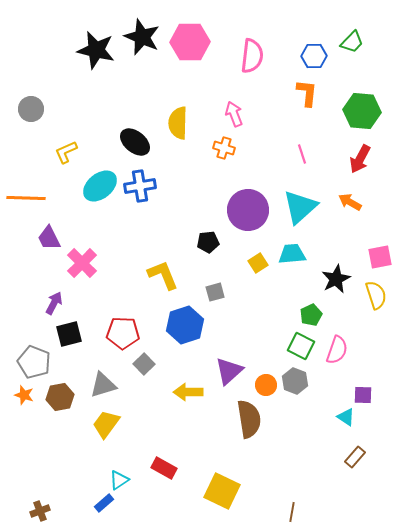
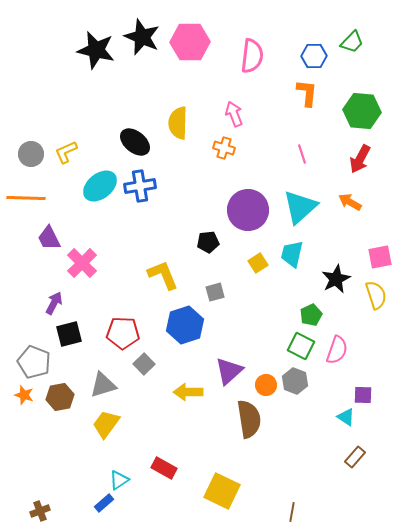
gray circle at (31, 109): moved 45 px down
cyan trapezoid at (292, 254): rotated 72 degrees counterclockwise
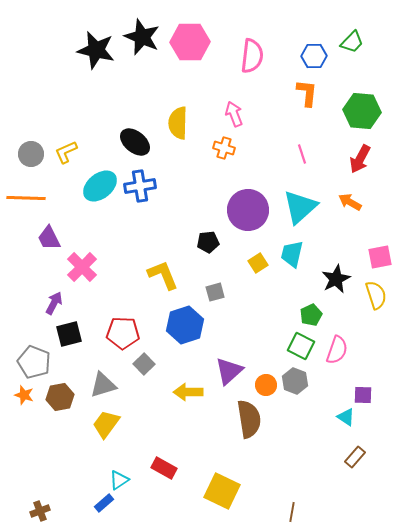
pink cross at (82, 263): moved 4 px down
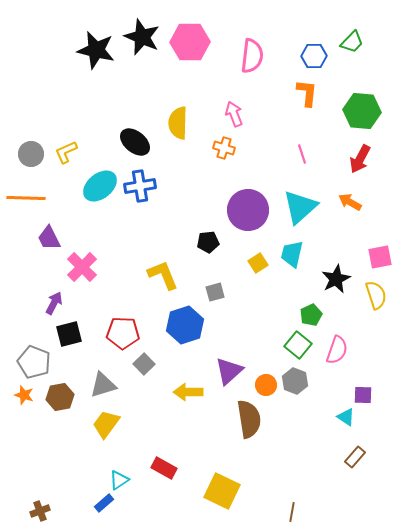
green square at (301, 346): moved 3 px left, 1 px up; rotated 12 degrees clockwise
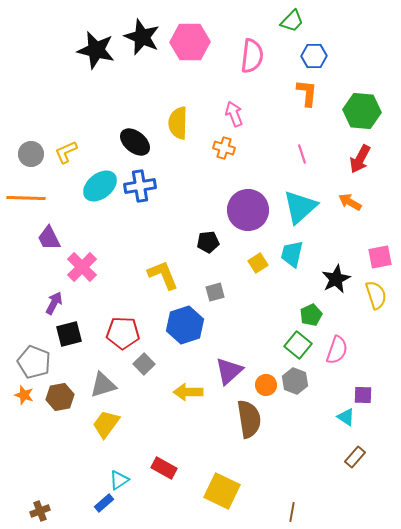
green trapezoid at (352, 42): moved 60 px left, 21 px up
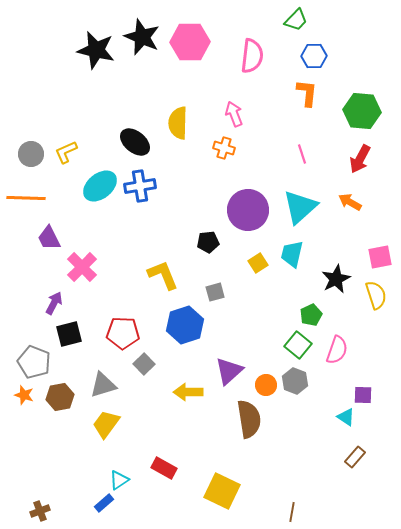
green trapezoid at (292, 21): moved 4 px right, 1 px up
